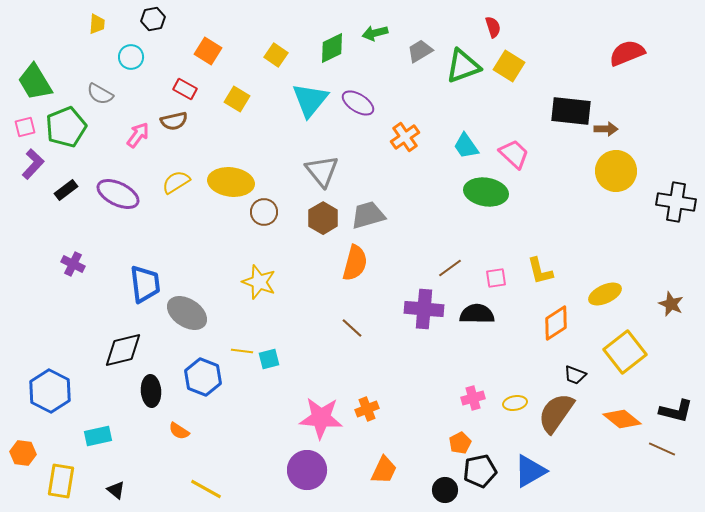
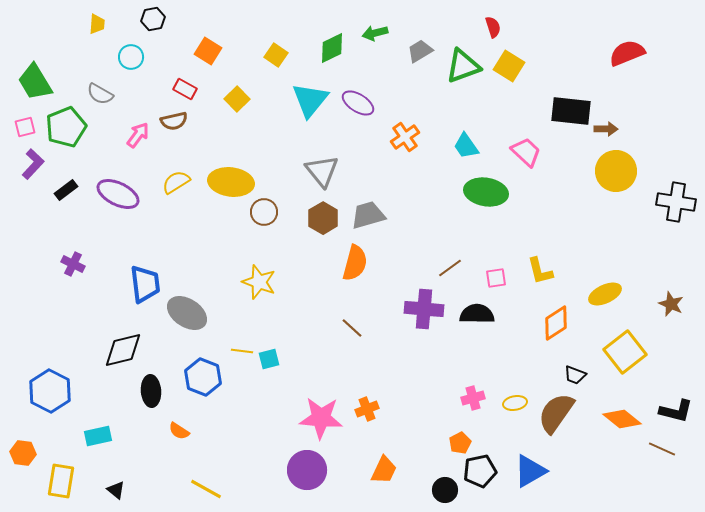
yellow square at (237, 99): rotated 15 degrees clockwise
pink trapezoid at (514, 154): moved 12 px right, 2 px up
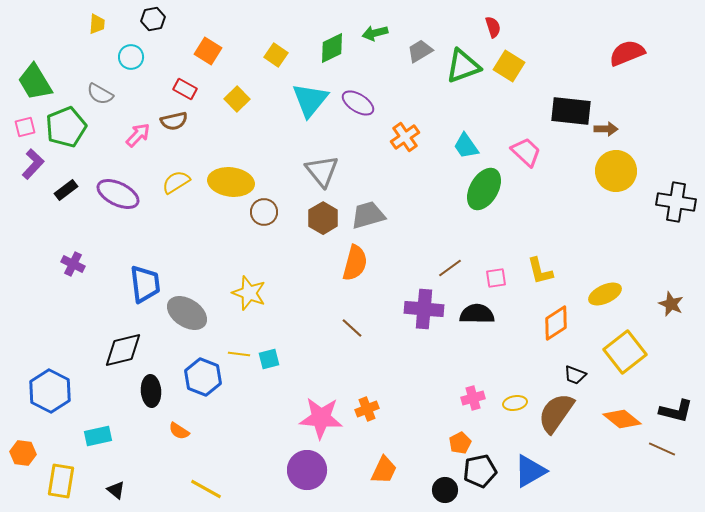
pink arrow at (138, 135): rotated 8 degrees clockwise
green ellipse at (486, 192): moved 2 px left, 3 px up; rotated 69 degrees counterclockwise
yellow star at (259, 282): moved 10 px left, 11 px down
yellow line at (242, 351): moved 3 px left, 3 px down
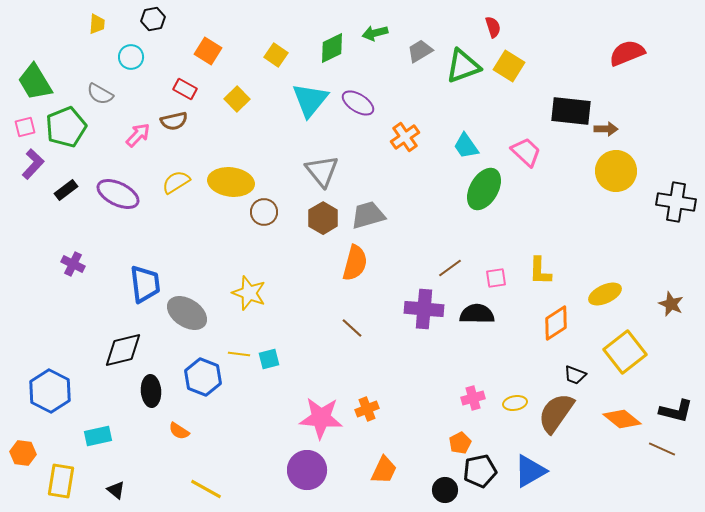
yellow L-shape at (540, 271): rotated 16 degrees clockwise
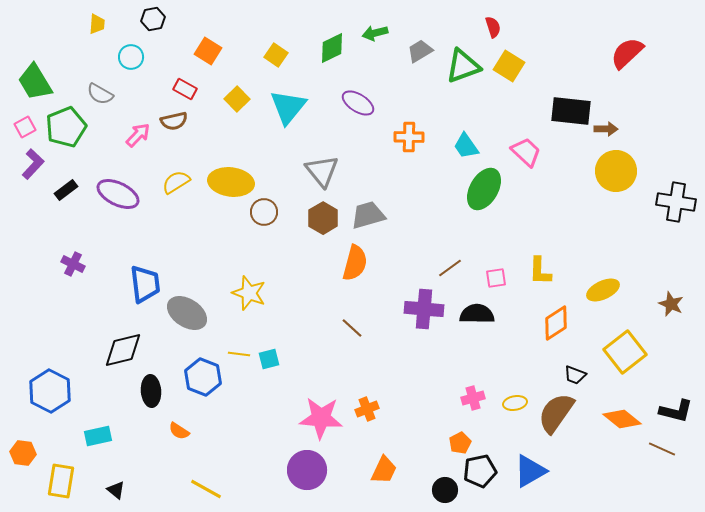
red semicircle at (627, 53): rotated 21 degrees counterclockwise
cyan triangle at (310, 100): moved 22 px left, 7 px down
pink square at (25, 127): rotated 15 degrees counterclockwise
orange cross at (405, 137): moved 4 px right; rotated 36 degrees clockwise
yellow ellipse at (605, 294): moved 2 px left, 4 px up
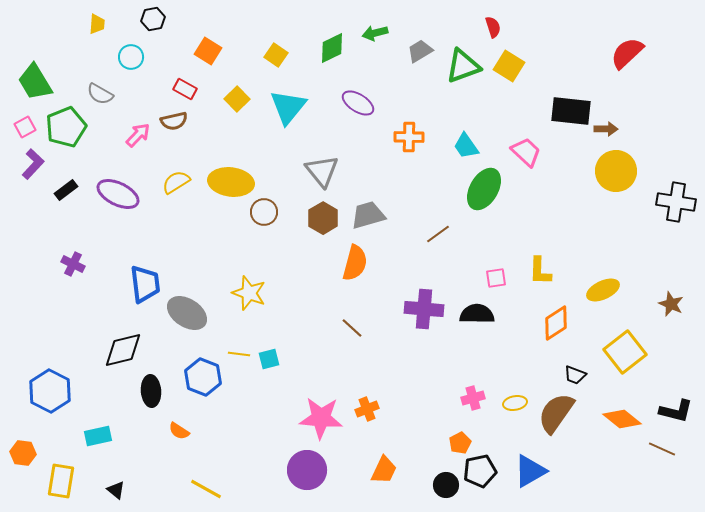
brown line at (450, 268): moved 12 px left, 34 px up
black circle at (445, 490): moved 1 px right, 5 px up
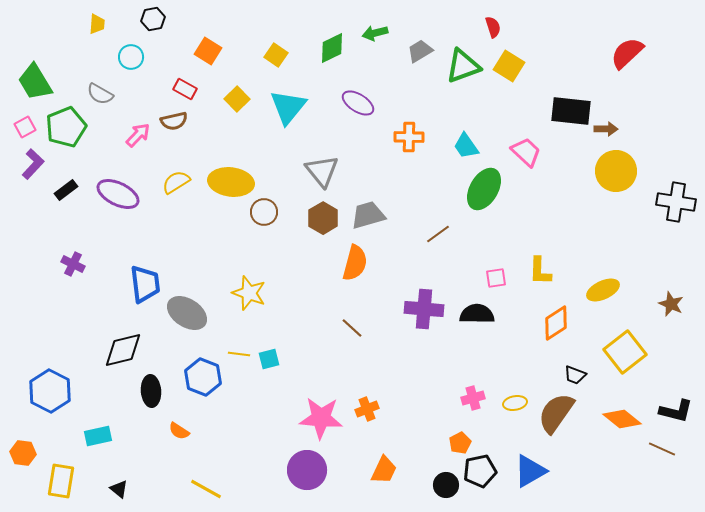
black triangle at (116, 490): moved 3 px right, 1 px up
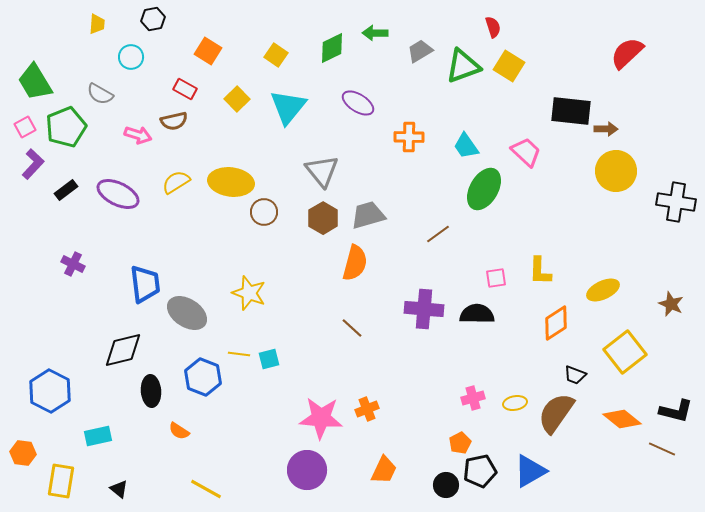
green arrow at (375, 33): rotated 15 degrees clockwise
pink arrow at (138, 135): rotated 64 degrees clockwise
